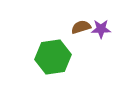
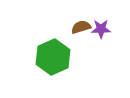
green hexagon: rotated 16 degrees counterclockwise
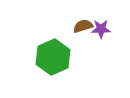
brown semicircle: moved 2 px right, 1 px up
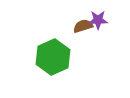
purple star: moved 3 px left, 9 px up
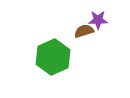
brown semicircle: moved 1 px right, 5 px down
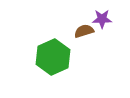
purple star: moved 4 px right, 1 px up
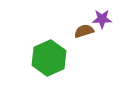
green hexagon: moved 4 px left, 1 px down
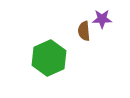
brown semicircle: rotated 78 degrees counterclockwise
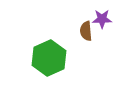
brown semicircle: moved 2 px right
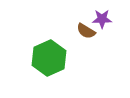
brown semicircle: rotated 54 degrees counterclockwise
